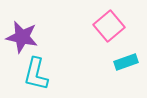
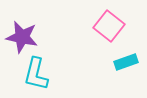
pink square: rotated 12 degrees counterclockwise
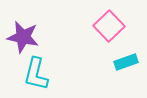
pink square: rotated 8 degrees clockwise
purple star: moved 1 px right
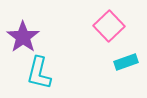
purple star: rotated 24 degrees clockwise
cyan L-shape: moved 3 px right, 1 px up
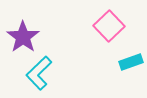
cyan rectangle: moved 5 px right
cyan L-shape: rotated 32 degrees clockwise
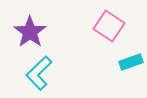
pink square: rotated 12 degrees counterclockwise
purple star: moved 7 px right, 5 px up
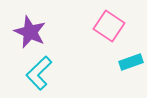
purple star: rotated 12 degrees counterclockwise
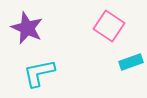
purple star: moved 3 px left, 4 px up
cyan L-shape: rotated 32 degrees clockwise
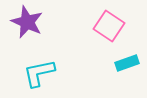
purple star: moved 6 px up
cyan rectangle: moved 4 px left, 1 px down
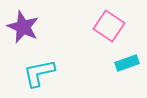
purple star: moved 4 px left, 5 px down
